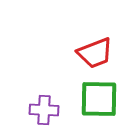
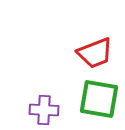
green square: rotated 9 degrees clockwise
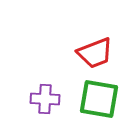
purple cross: moved 1 px right, 11 px up
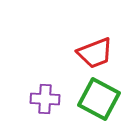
green square: rotated 18 degrees clockwise
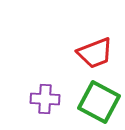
green square: moved 3 px down
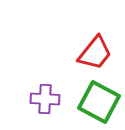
red trapezoid: rotated 30 degrees counterclockwise
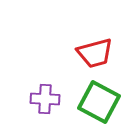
red trapezoid: rotated 36 degrees clockwise
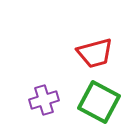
purple cross: moved 1 px left, 1 px down; rotated 20 degrees counterclockwise
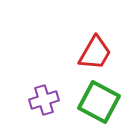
red trapezoid: rotated 45 degrees counterclockwise
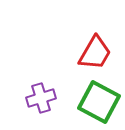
purple cross: moved 3 px left, 2 px up
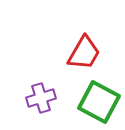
red trapezoid: moved 11 px left
